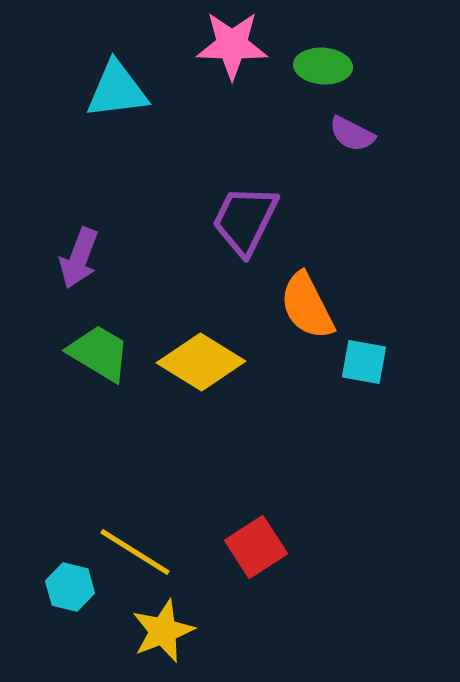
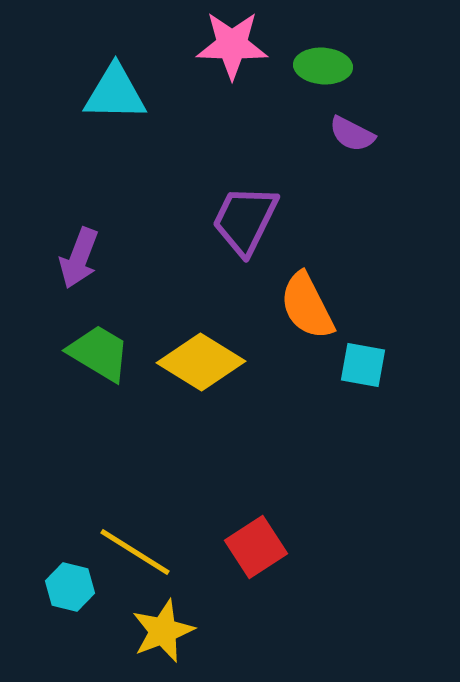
cyan triangle: moved 2 px left, 3 px down; rotated 8 degrees clockwise
cyan square: moved 1 px left, 3 px down
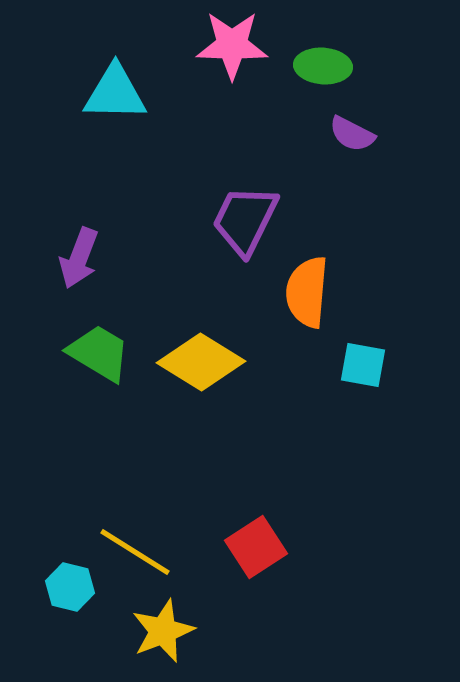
orange semicircle: moved 14 px up; rotated 32 degrees clockwise
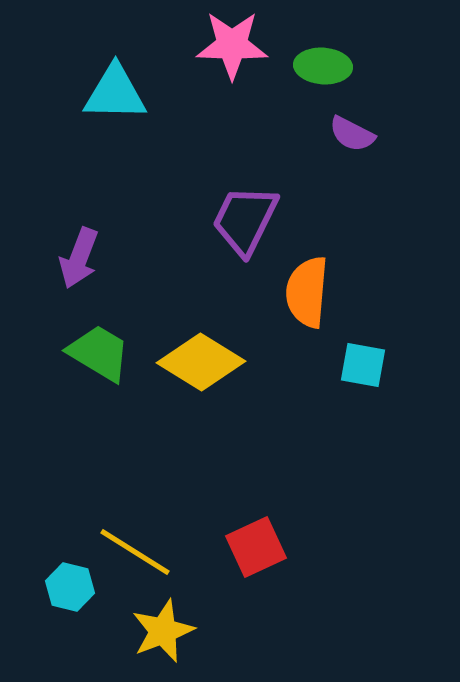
red square: rotated 8 degrees clockwise
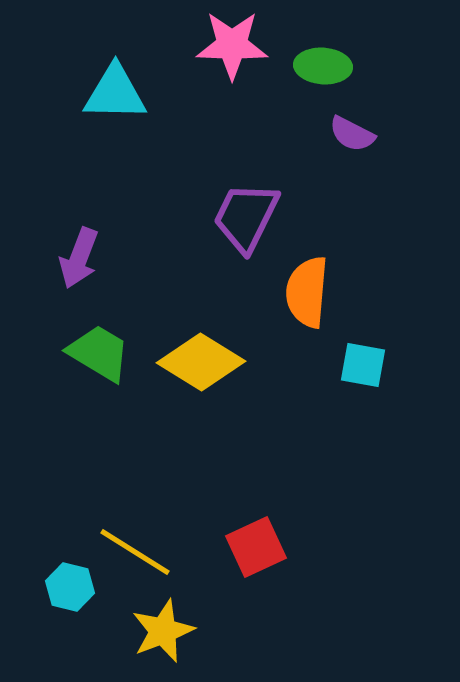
purple trapezoid: moved 1 px right, 3 px up
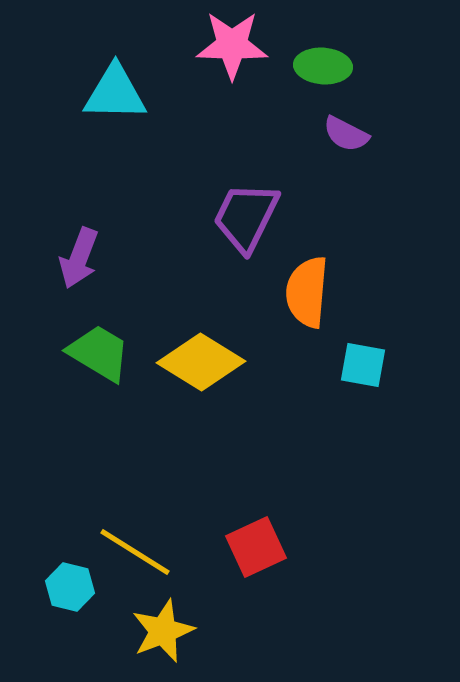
purple semicircle: moved 6 px left
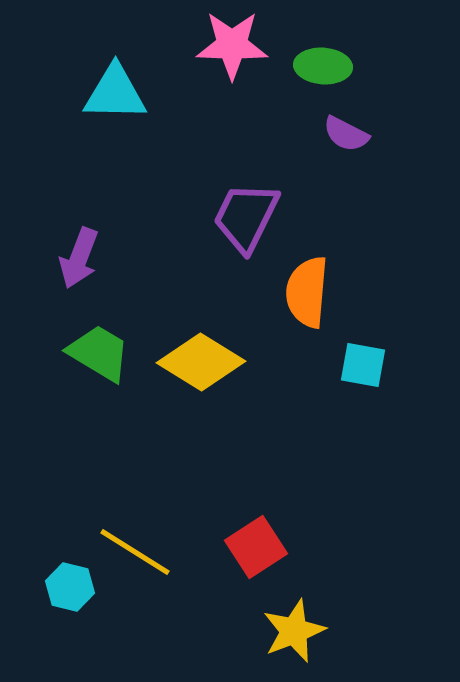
red square: rotated 8 degrees counterclockwise
yellow star: moved 131 px right
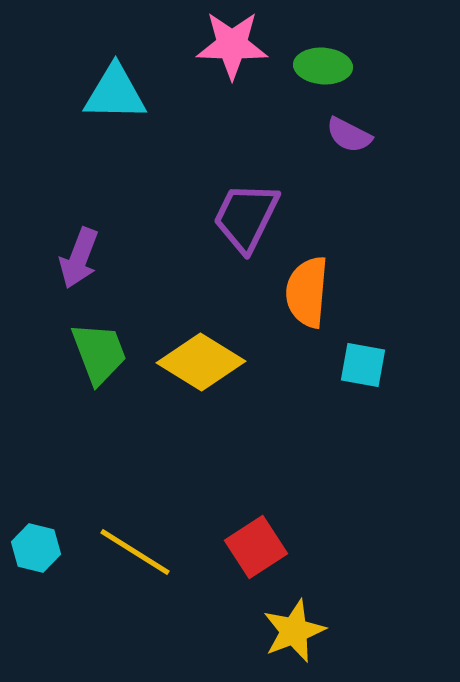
purple semicircle: moved 3 px right, 1 px down
green trapezoid: rotated 38 degrees clockwise
cyan hexagon: moved 34 px left, 39 px up
